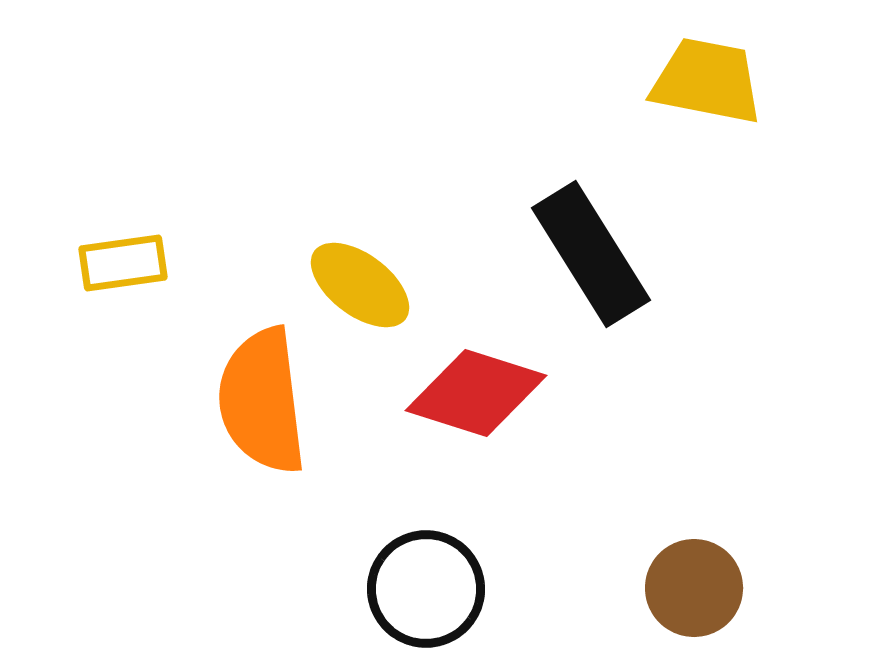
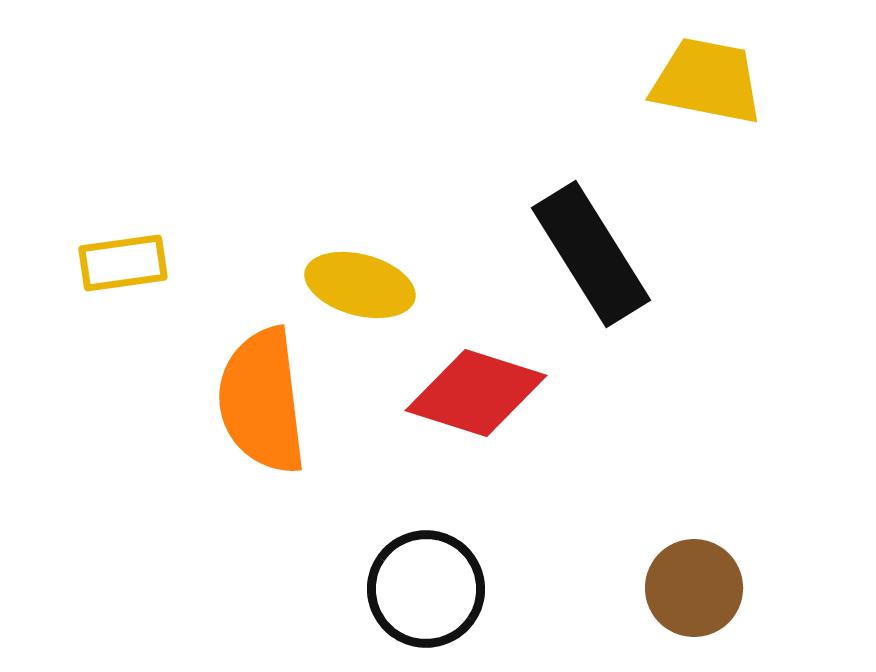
yellow ellipse: rotated 22 degrees counterclockwise
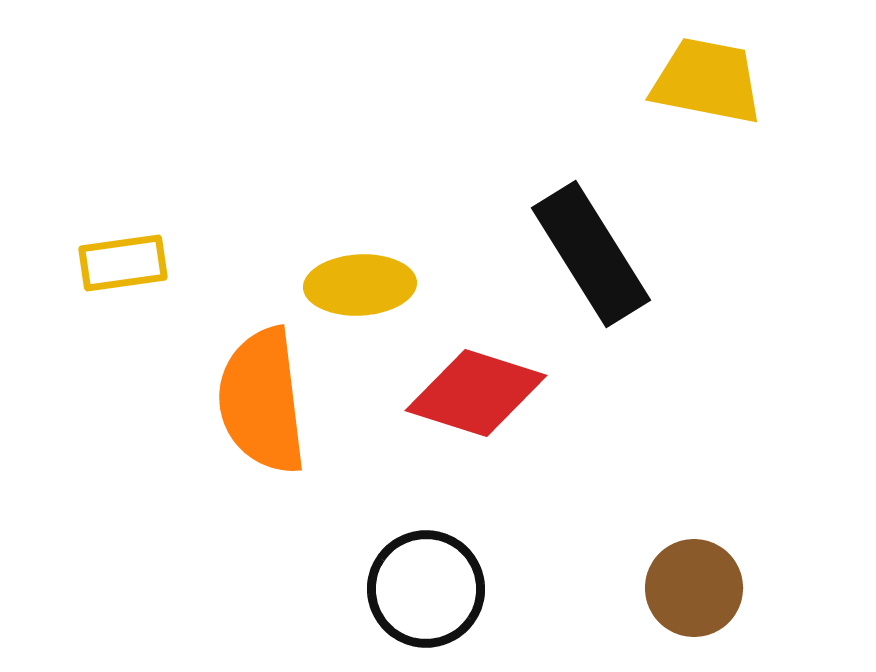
yellow ellipse: rotated 18 degrees counterclockwise
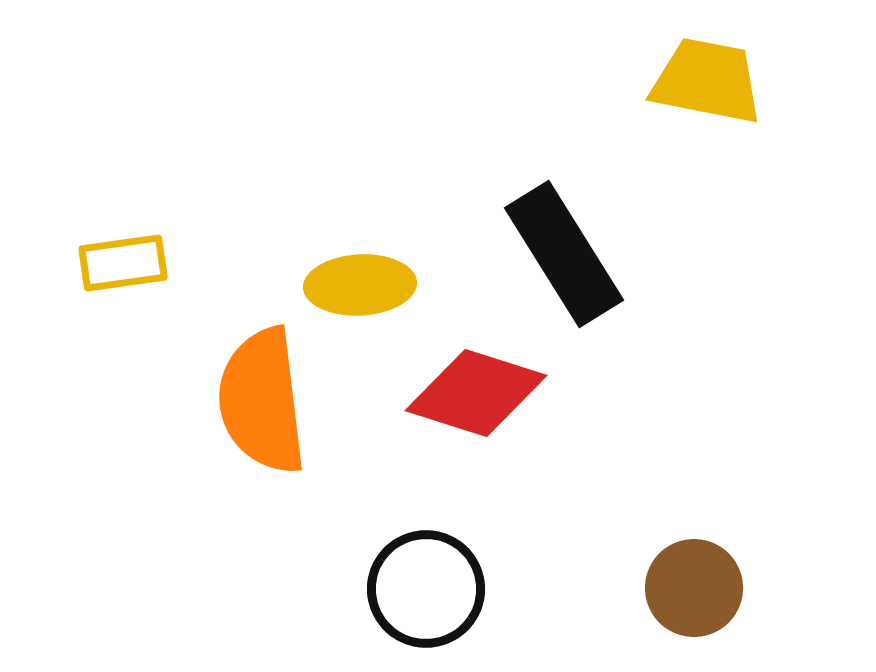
black rectangle: moved 27 px left
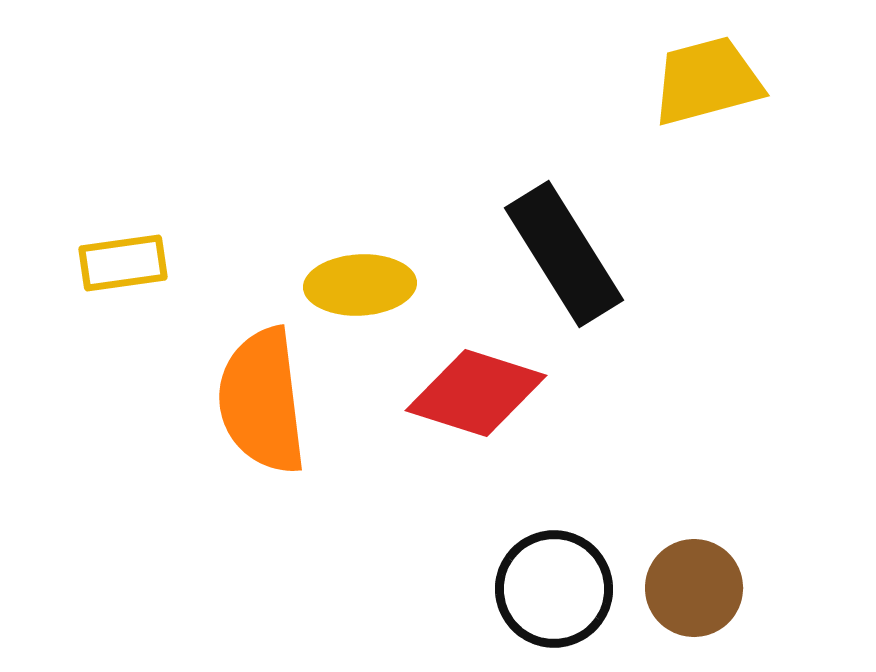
yellow trapezoid: rotated 26 degrees counterclockwise
black circle: moved 128 px right
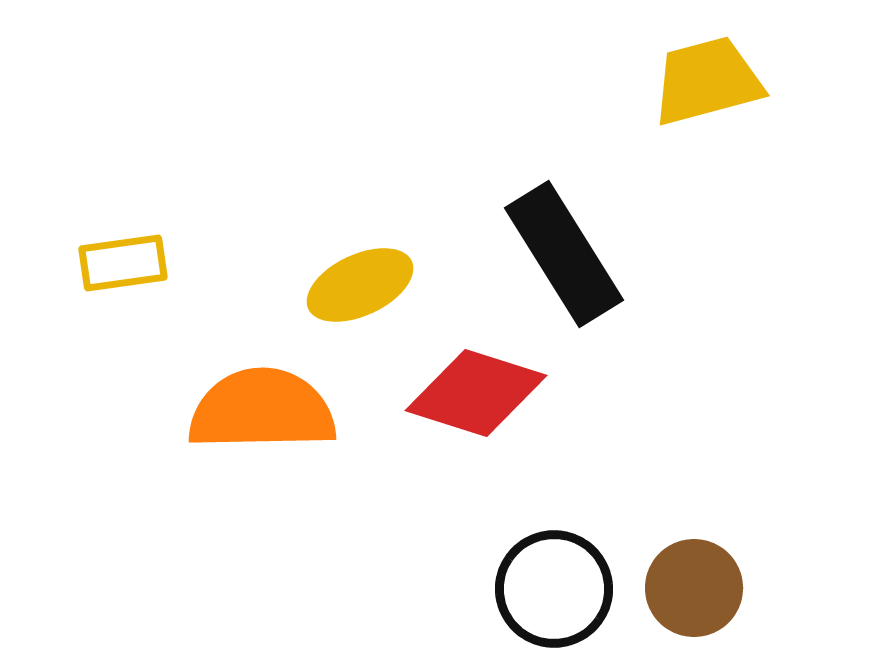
yellow ellipse: rotated 22 degrees counterclockwise
orange semicircle: moved 9 px down; rotated 96 degrees clockwise
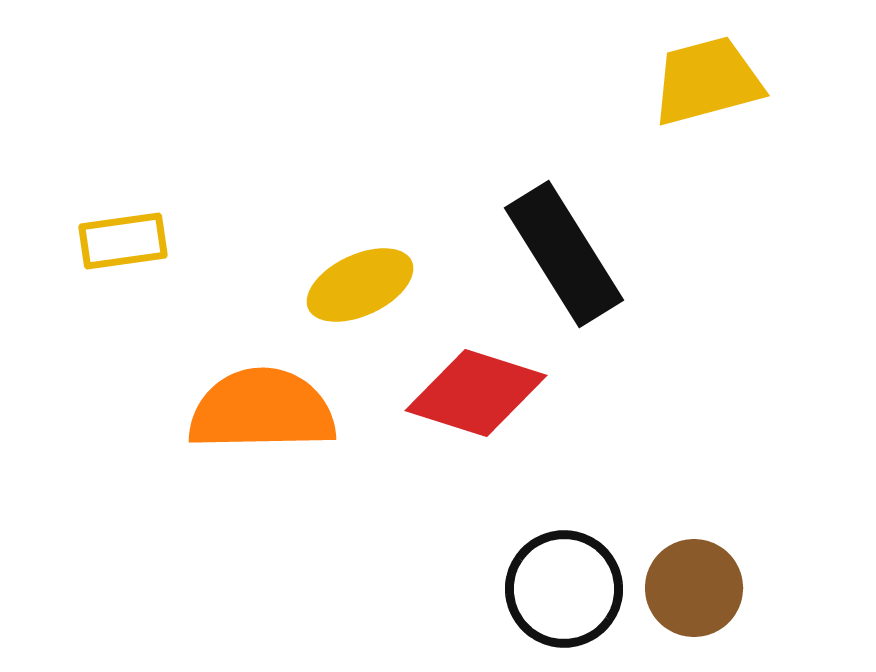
yellow rectangle: moved 22 px up
black circle: moved 10 px right
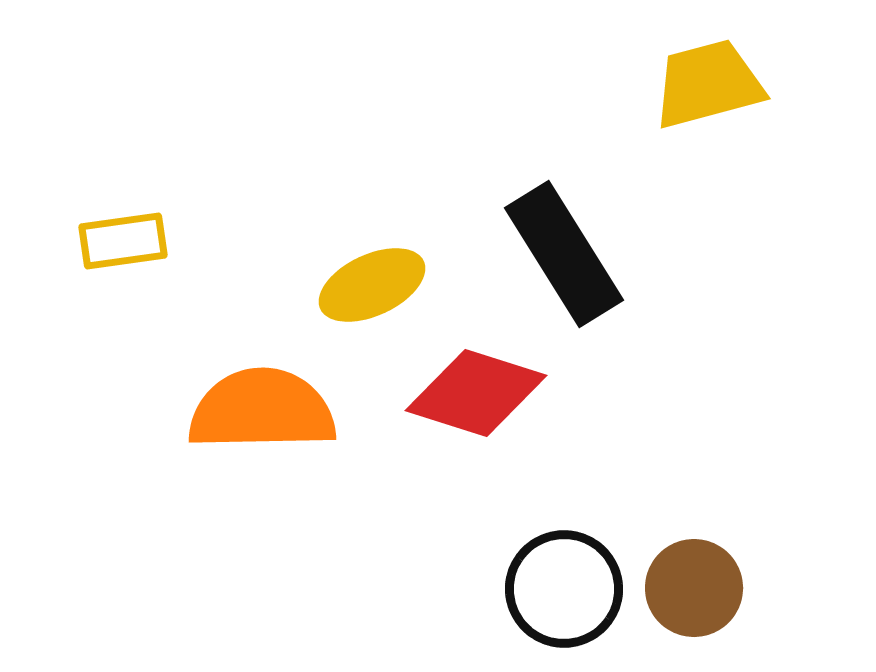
yellow trapezoid: moved 1 px right, 3 px down
yellow ellipse: moved 12 px right
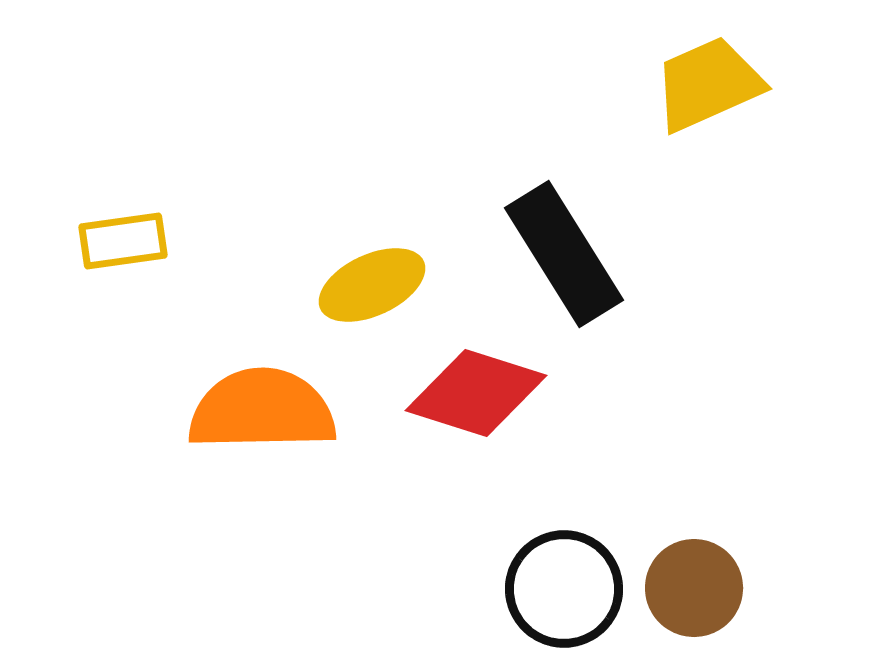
yellow trapezoid: rotated 9 degrees counterclockwise
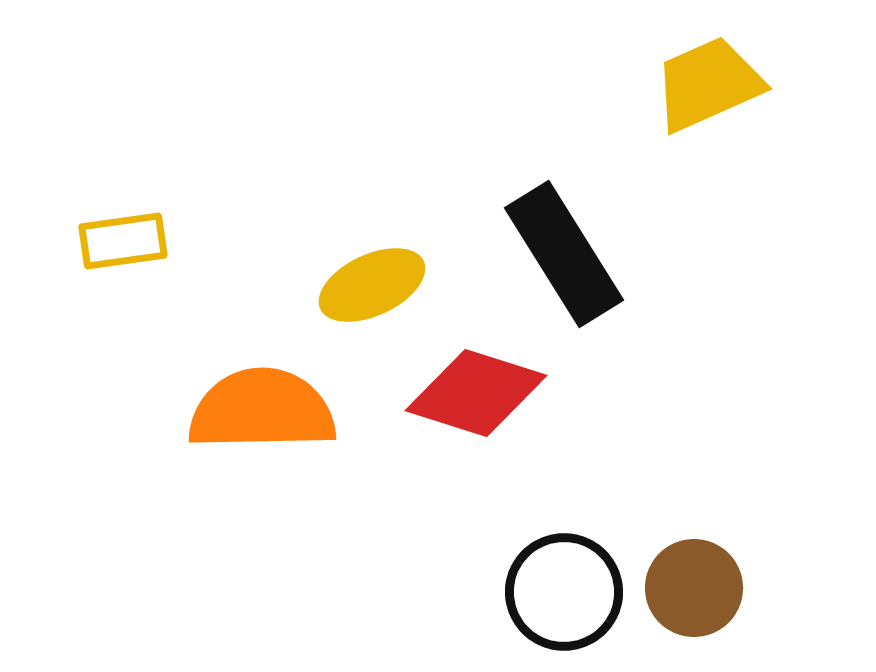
black circle: moved 3 px down
